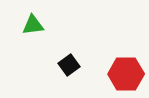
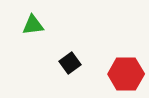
black square: moved 1 px right, 2 px up
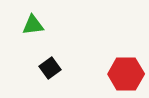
black square: moved 20 px left, 5 px down
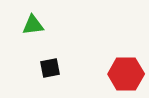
black square: rotated 25 degrees clockwise
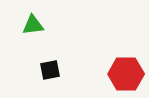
black square: moved 2 px down
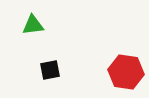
red hexagon: moved 2 px up; rotated 8 degrees clockwise
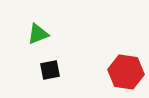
green triangle: moved 5 px right, 9 px down; rotated 15 degrees counterclockwise
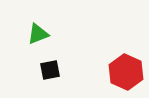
red hexagon: rotated 16 degrees clockwise
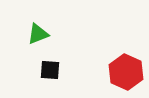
black square: rotated 15 degrees clockwise
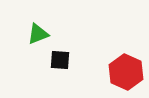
black square: moved 10 px right, 10 px up
